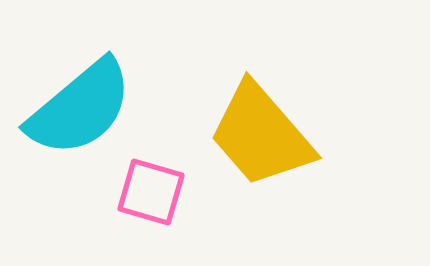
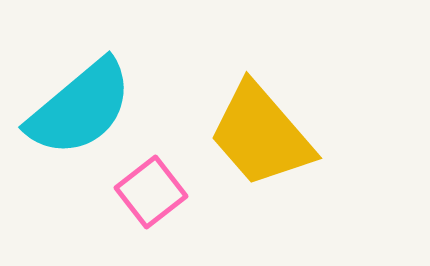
pink square: rotated 36 degrees clockwise
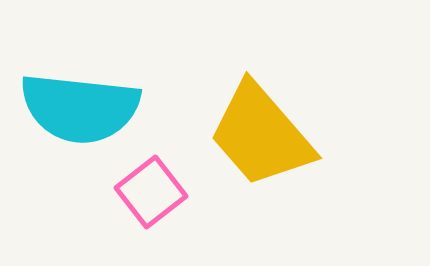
cyan semicircle: rotated 46 degrees clockwise
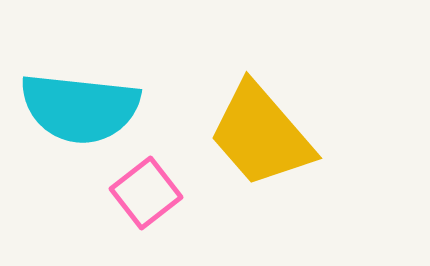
pink square: moved 5 px left, 1 px down
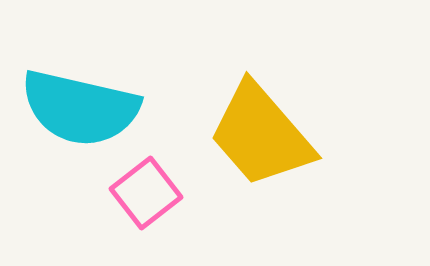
cyan semicircle: rotated 7 degrees clockwise
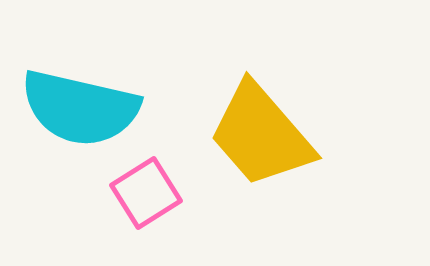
pink square: rotated 6 degrees clockwise
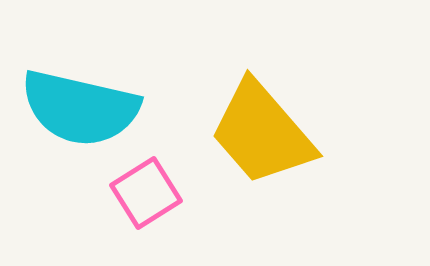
yellow trapezoid: moved 1 px right, 2 px up
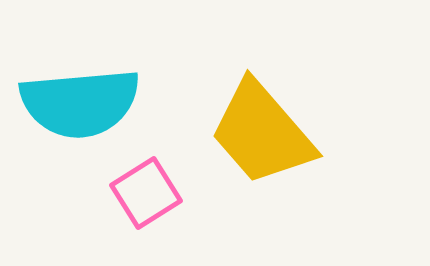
cyan semicircle: moved 5 px up; rotated 18 degrees counterclockwise
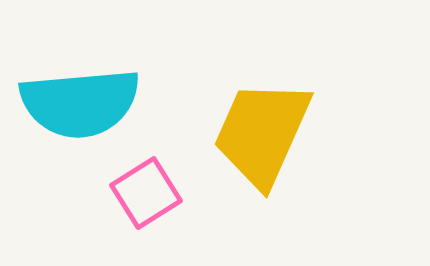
yellow trapezoid: rotated 65 degrees clockwise
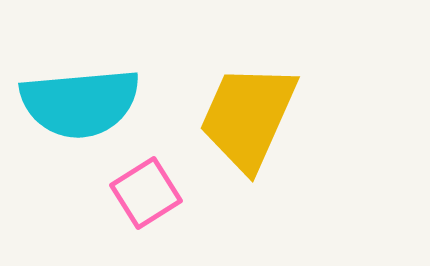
yellow trapezoid: moved 14 px left, 16 px up
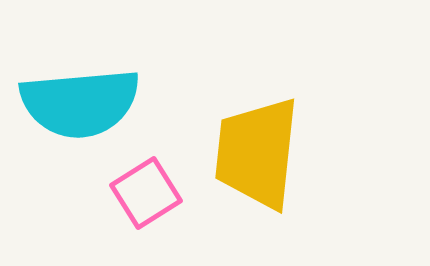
yellow trapezoid: moved 9 px right, 36 px down; rotated 18 degrees counterclockwise
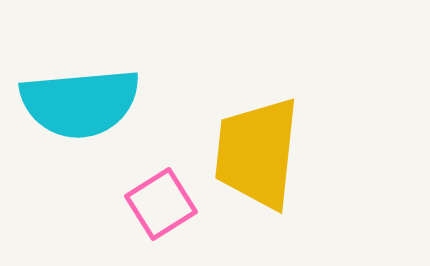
pink square: moved 15 px right, 11 px down
